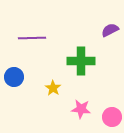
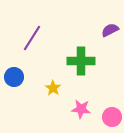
purple line: rotated 56 degrees counterclockwise
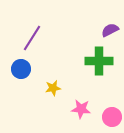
green cross: moved 18 px right
blue circle: moved 7 px right, 8 px up
yellow star: rotated 28 degrees clockwise
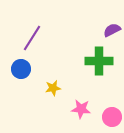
purple semicircle: moved 2 px right
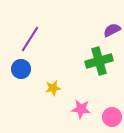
purple line: moved 2 px left, 1 px down
green cross: rotated 16 degrees counterclockwise
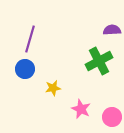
purple semicircle: rotated 24 degrees clockwise
purple line: rotated 16 degrees counterclockwise
green cross: rotated 12 degrees counterclockwise
blue circle: moved 4 px right
pink star: rotated 18 degrees clockwise
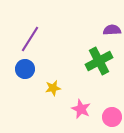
purple line: rotated 16 degrees clockwise
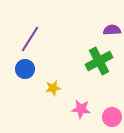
pink star: rotated 18 degrees counterclockwise
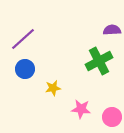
purple line: moved 7 px left; rotated 16 degrees clockwise
